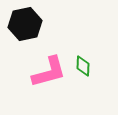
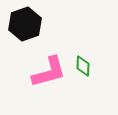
black hexagon: rotated 8 degrees counterclockwise
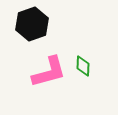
black hexagon: moved 7 px right
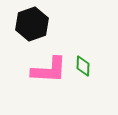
pink L-shape: moved 2 px up; rotated 18 degrees clockwise
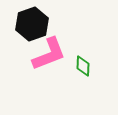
pink L-shape: moved 16 px up; rotated 24 degrees counterclockwise
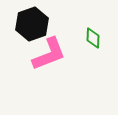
green diamond: moved 10 px right, 28 px up
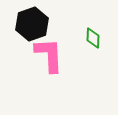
pink L-shape: moved 1 px down; rotated 72 degrees counterclockwise
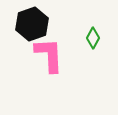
green diamond: rotated 25 degrees clockwise
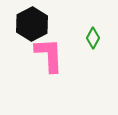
black hexagon: rotated 8 degrees counterclockwise
